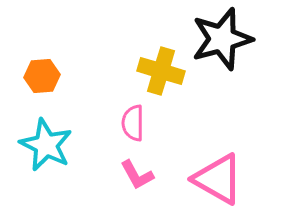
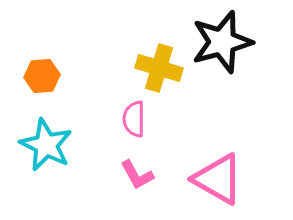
black star: moved 3 px down
yellow cross: moved 2 px left, 3 px up
pink semicircle: moved 1 px right, 4 px up
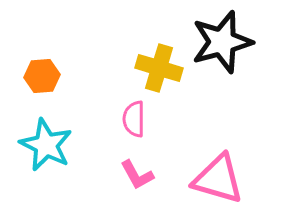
pink triangle: rotated 14 degrees counterclockwise
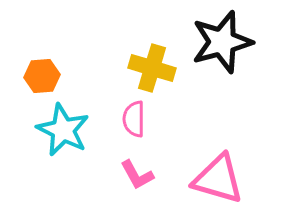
yellow cross: moved 7 px left
cyan star: moved 17 px right, 15 px up
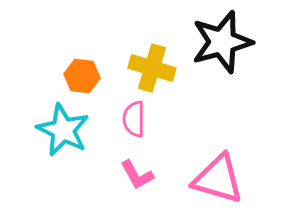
orange hexagon: moved 40 px right; rotated 12 degrees clockwise
